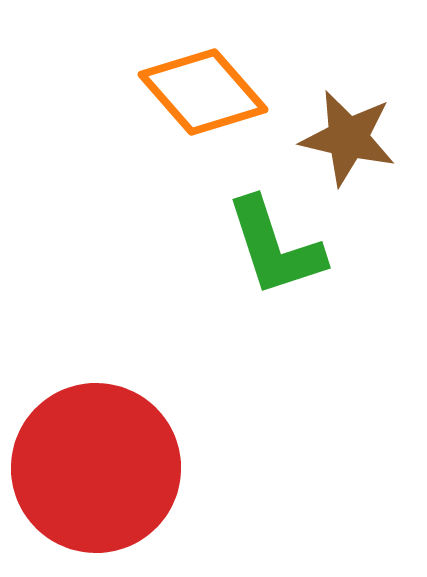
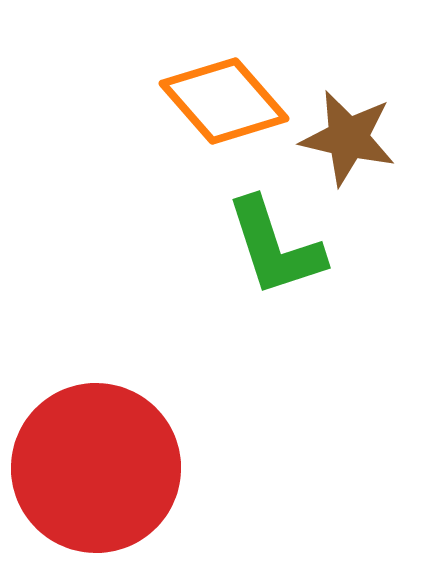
orange diamond: moved 21 px right, 9 px down
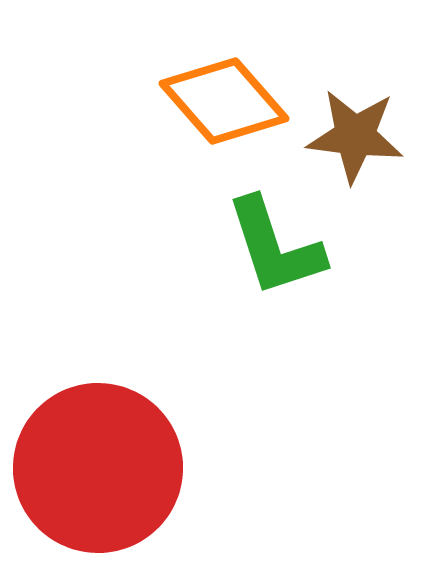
brown star: moved 7 px right, 2 px up; rotated 6 degrees counterclockwise
red circle: moved 2 px right
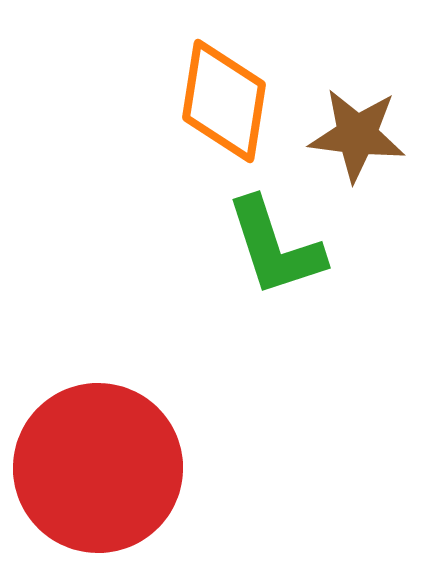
orange diamond: rotated 50 degrees clockwise
brown star: moved 2 px right, 1 px up
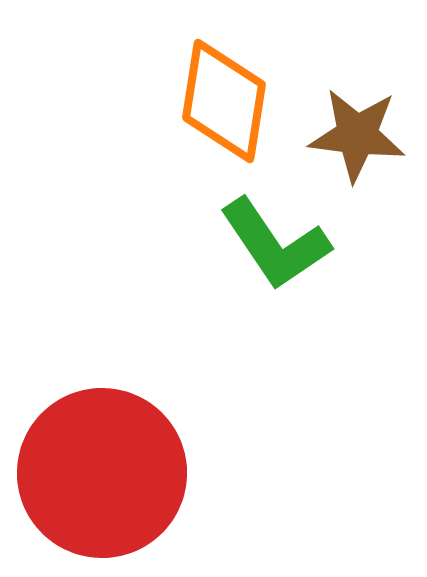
green L-shape: moved 3 px up; rotated 16 degrees counterclockwise
red circle: moved 4 px right, 5 px down
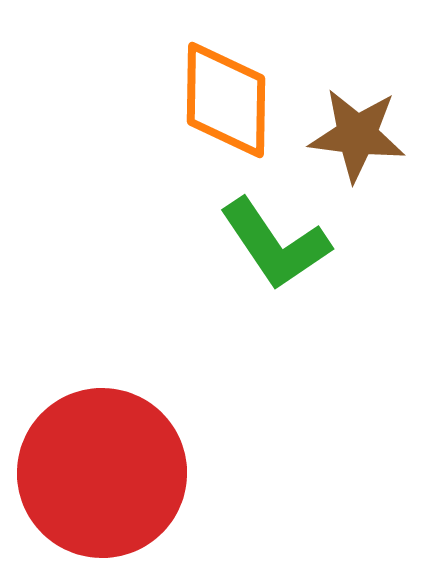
orange diamond: moved 2 px right, 1 px up; rotated 8 degrees counterclockwise
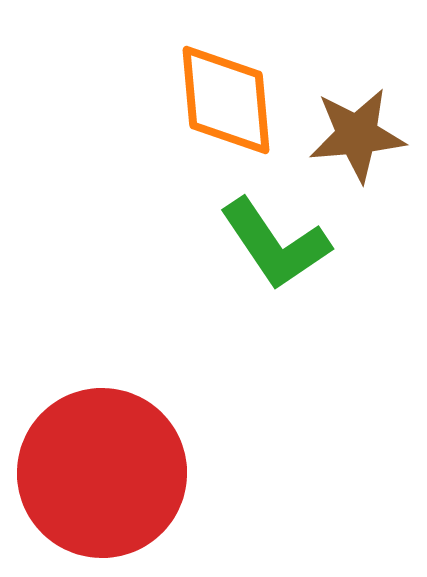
orange diamond: rotated 6 degrees counterclockwise
brown star: rotated 12 degrees counterclockwise
